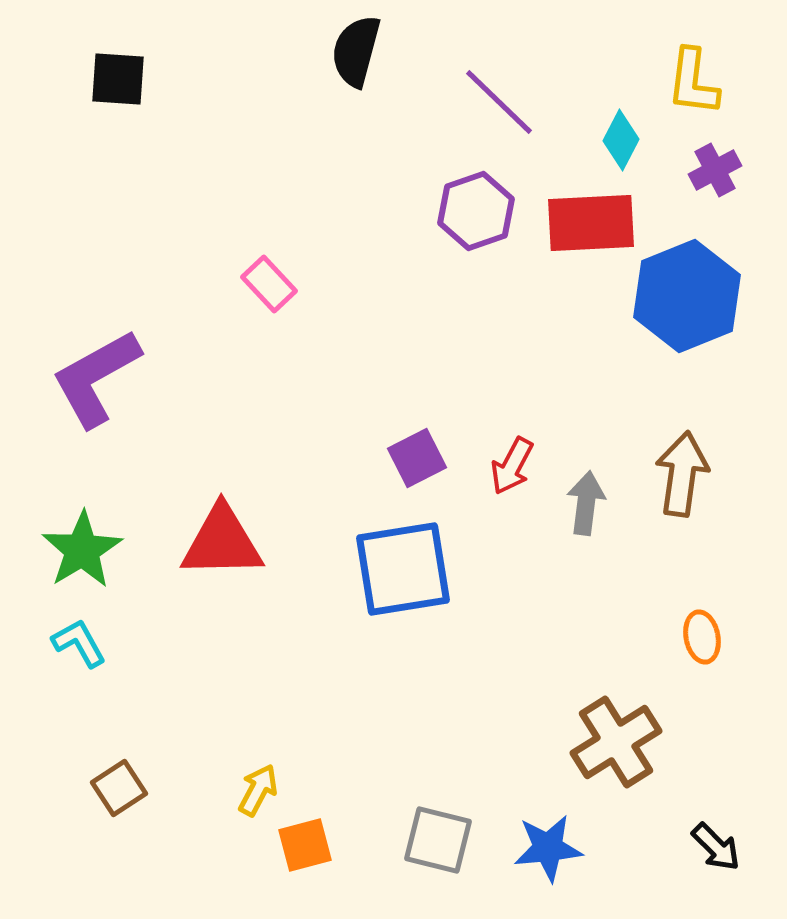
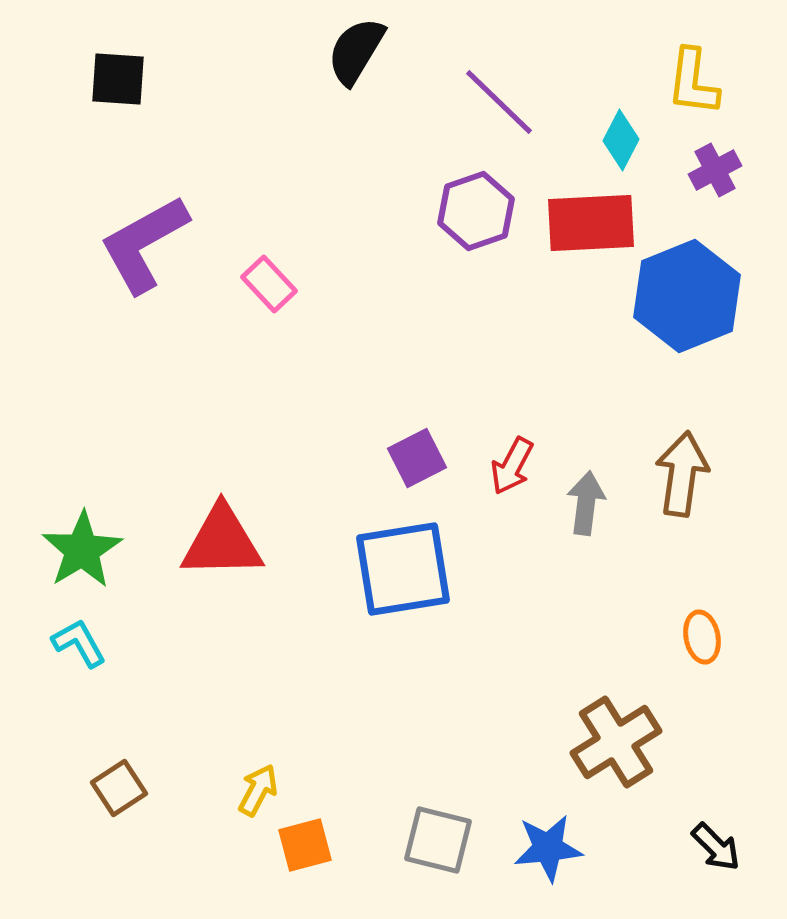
black semicircle: rotated 16 degrees clockwise
purple L-shape: moved 48 px right, 134 px up
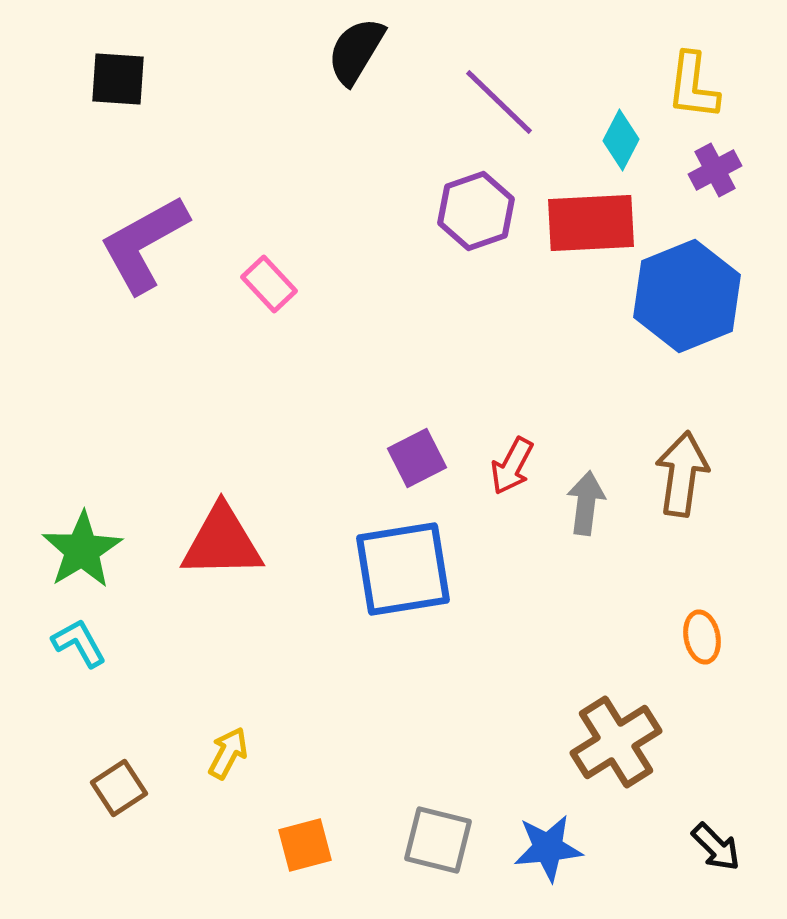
yellow L-shape: moved 4 px down
yellow arrow: moved 30 px left, 37 px up
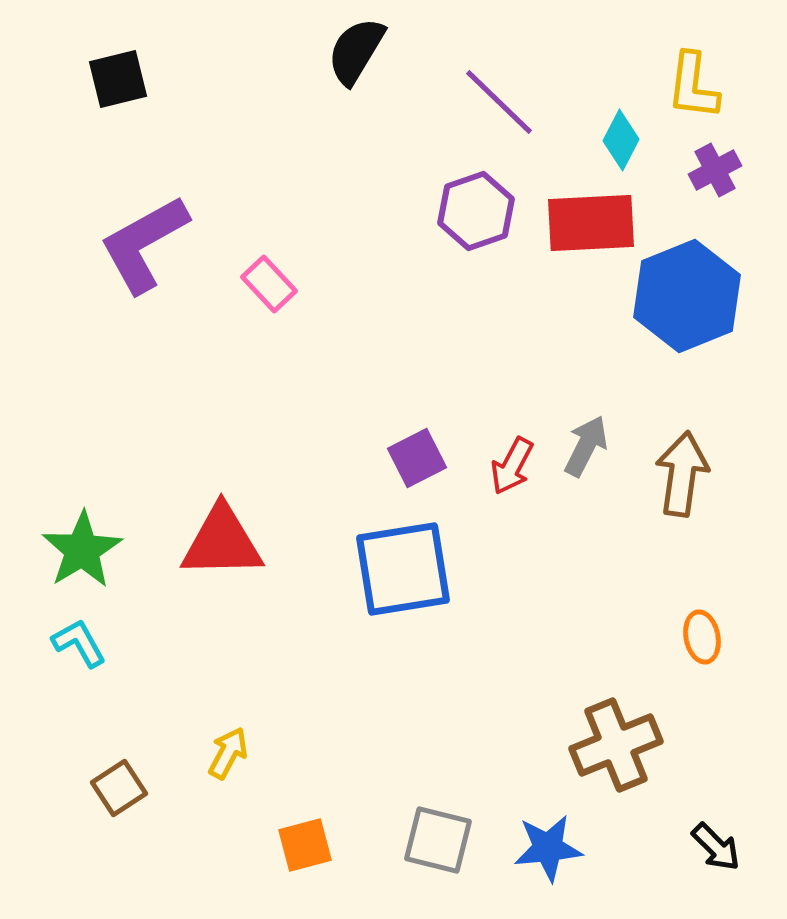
black square: rotated 18 degrees counterclockwise
gray arrow: moved 57 px up; rotated 20 degrees clockwise
brown cross: moved 3 px down; rotated 10 degrees clockwise
